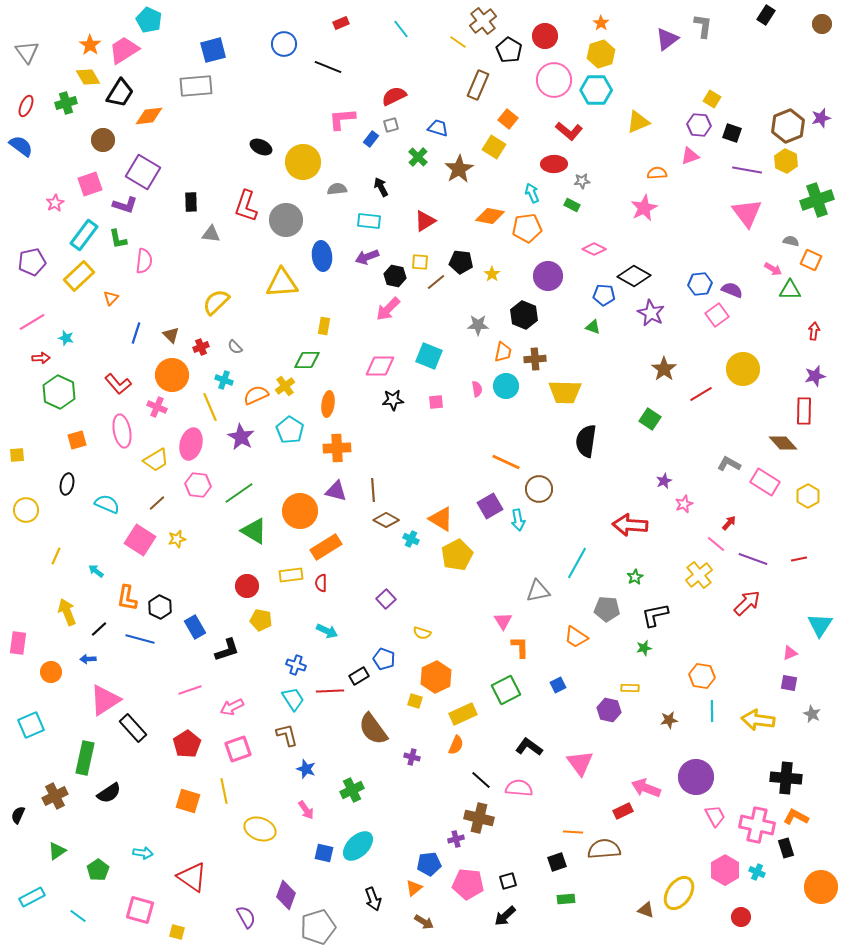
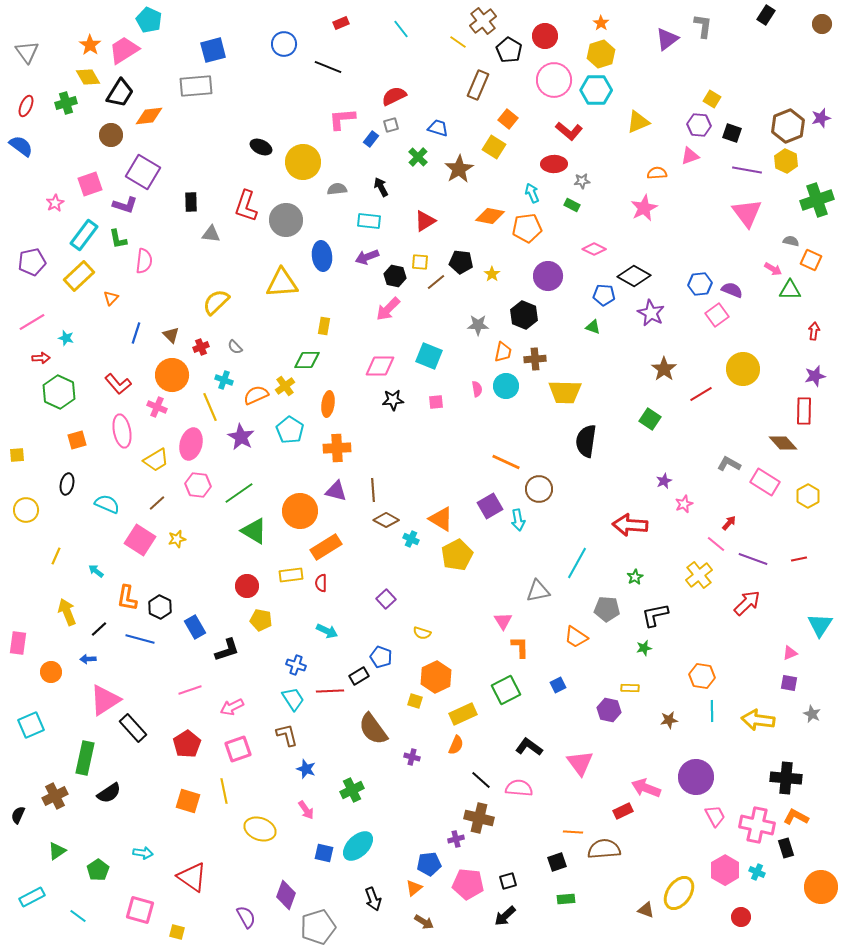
brown circle at (103, 140): moved 8 px right, 5 px up
blue pentagon at (384, 659): moved 3 px left, 2 px up
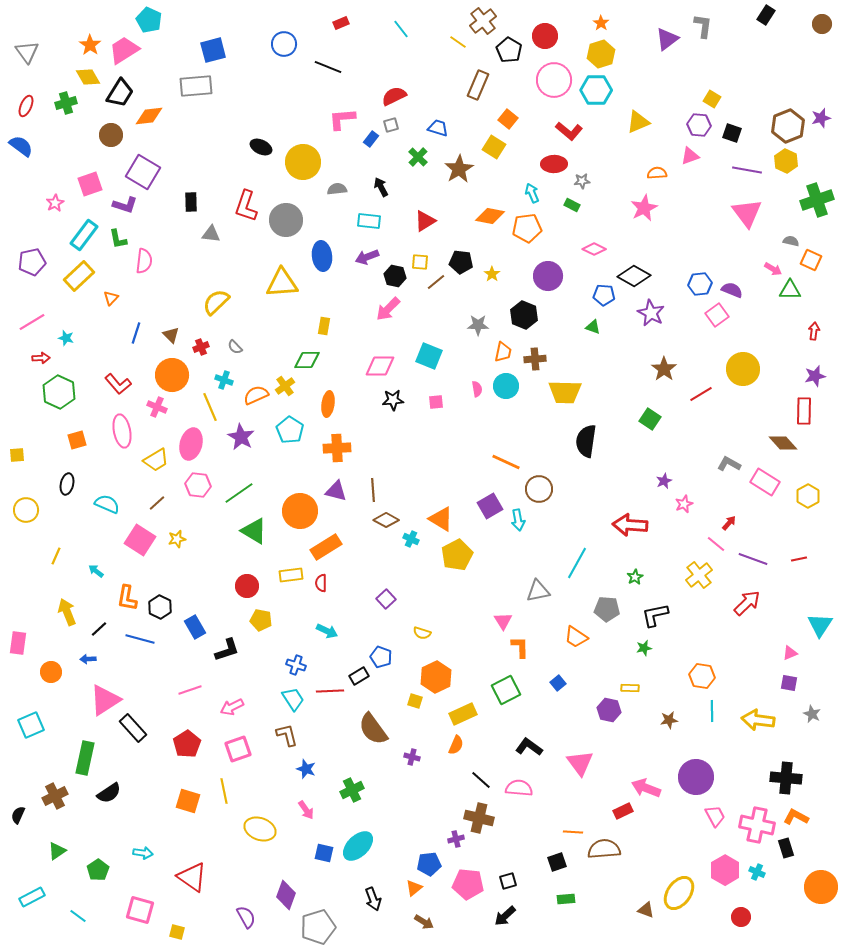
blue square at (558, 685): moved 2 px up; rotated 14 degrees counterclockwise
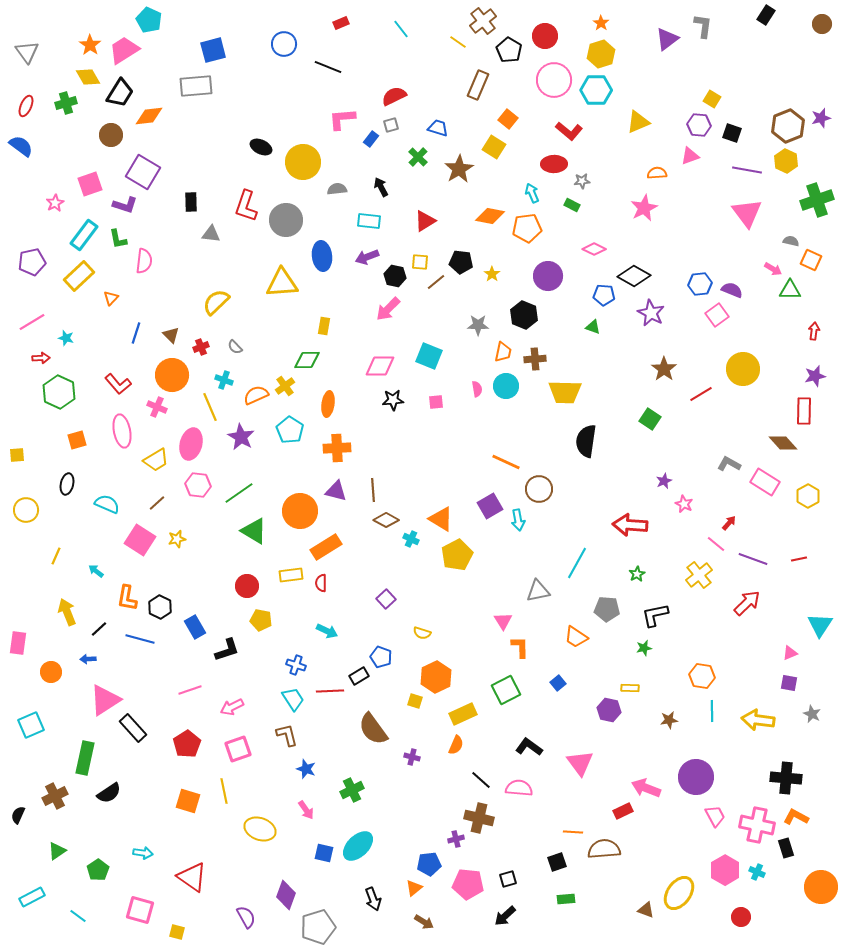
pink star at (684, 504): rotated 24 degrees counterclockwise
green star at (635, 577): moved 2 px right, 3 px up
black square at (508, 881): moved 2 px up
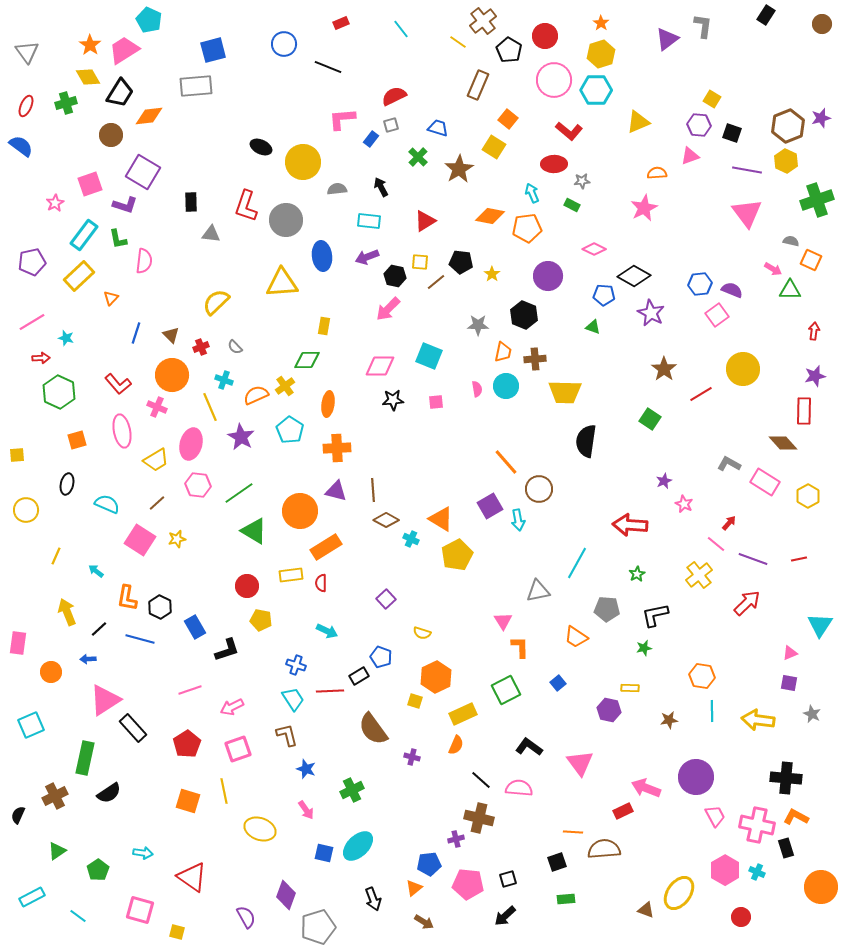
orange line at (506, 462): rotated 24 degrees clockwise
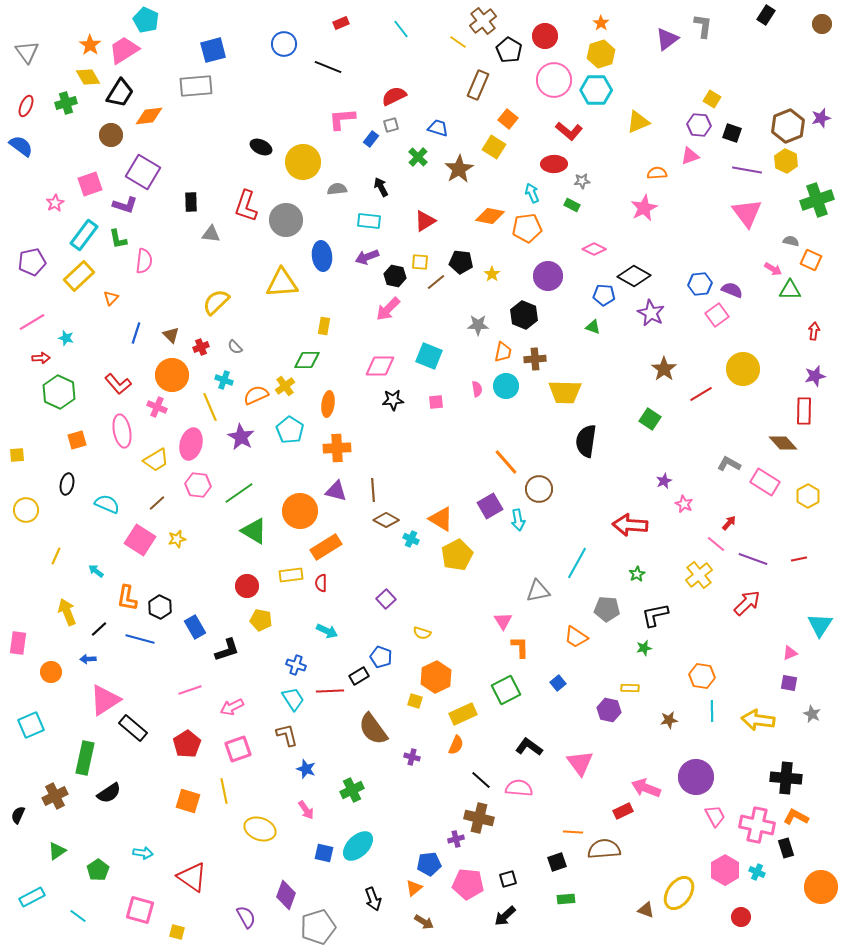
cyan pentagon at (149, 20): moved 3 px left
black rectangle at (133, 728): rotated 8 degrees counterclockwise
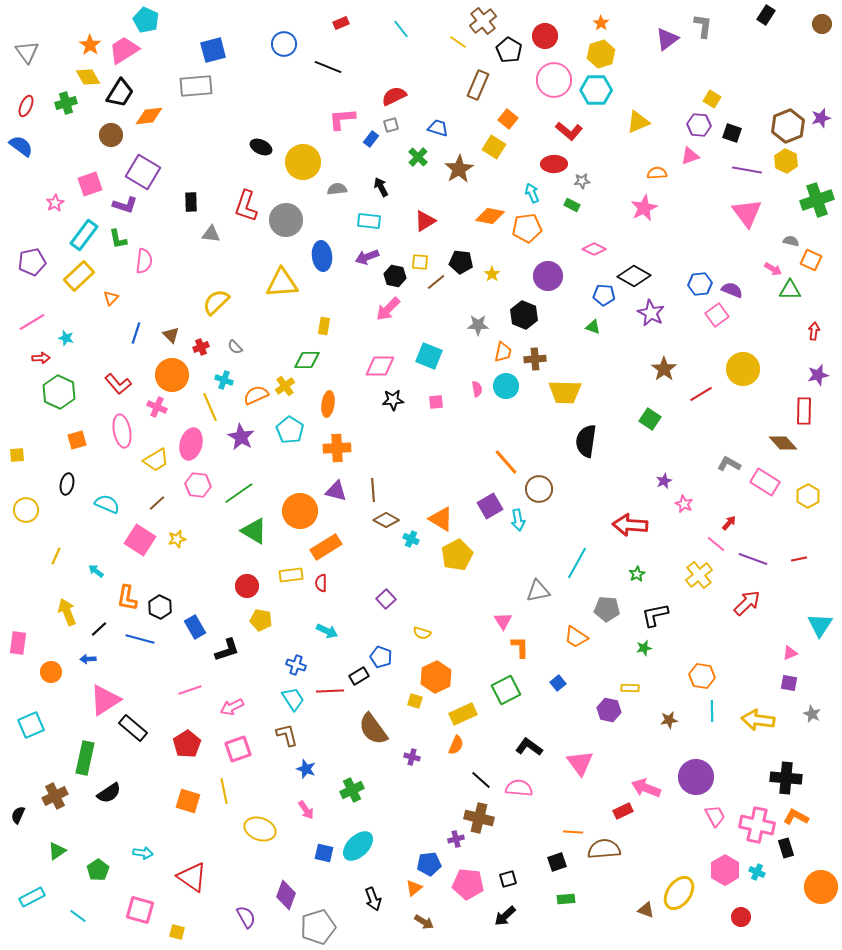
purple star at (815, 376): moved 3 px right, 1 px up
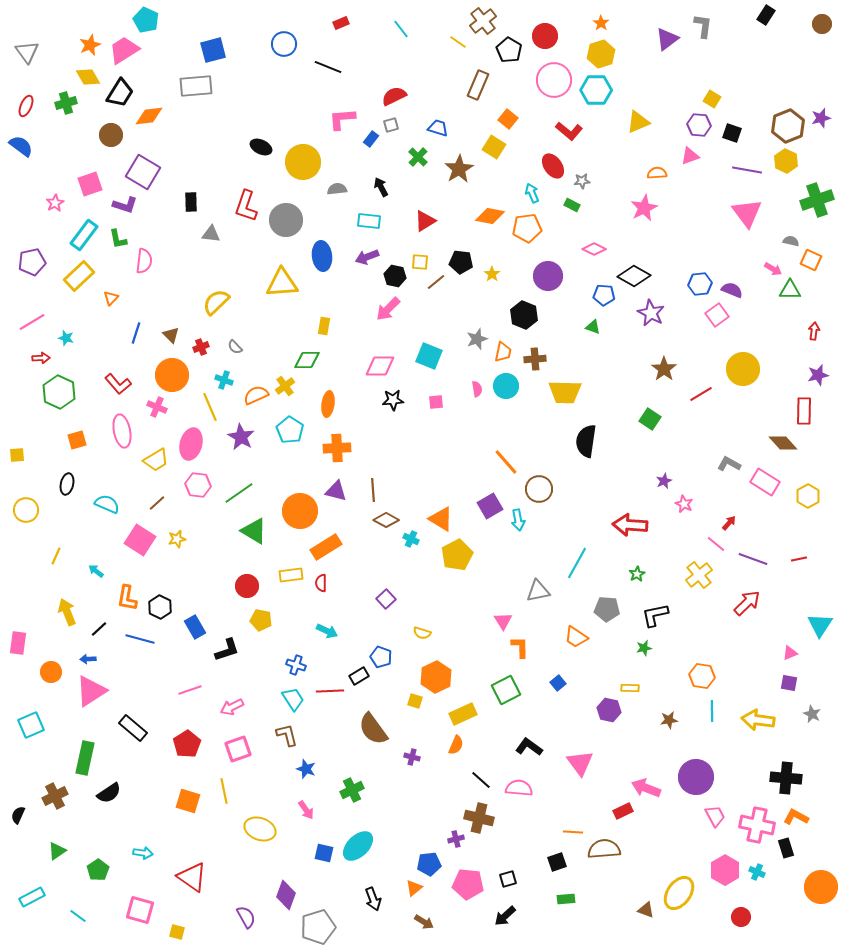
orange star at (90, 45): rotated 15 degrees clockwise
red ellipse at (554, 164): moved 1 px left, 2 px down; rotated 55 degrees clockwise
gray star at (478, 325): moved 1 px left, 14 px down; rotated 20 degrees counterclockwise
pink triangle at (105, 700): moved 14 px left, 9 px up
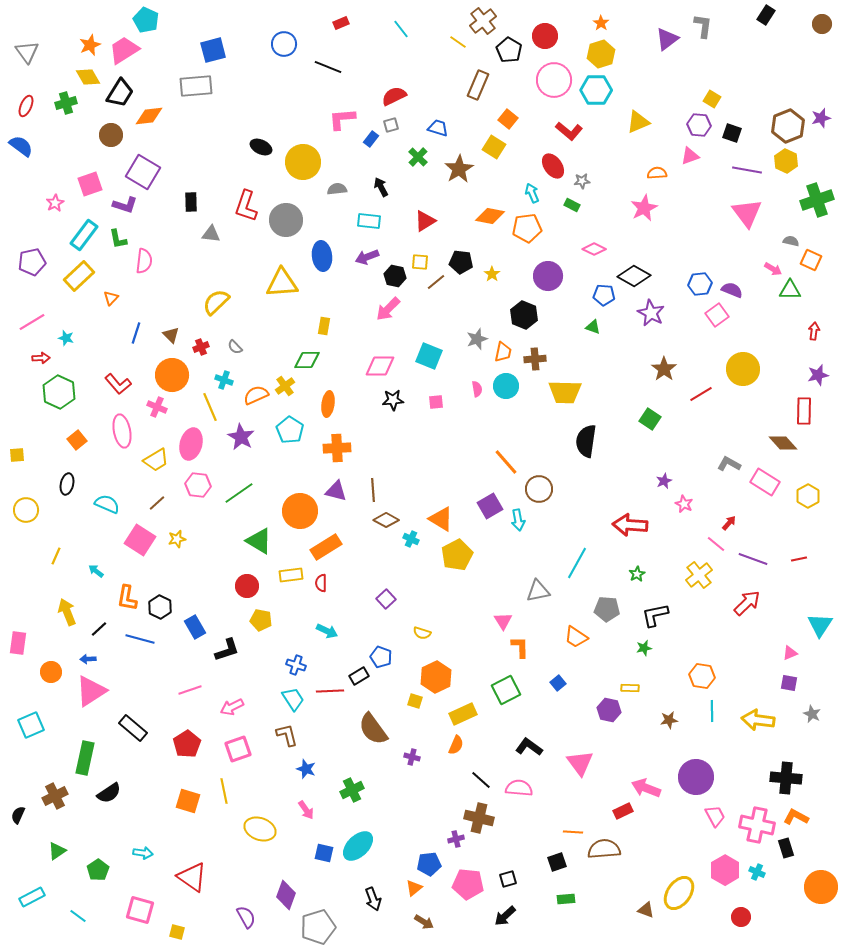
orange square at (77, 440): rotated 24 degrees counterclockwise
green triangle at (254, 531): moved 5 px right, 10 px down
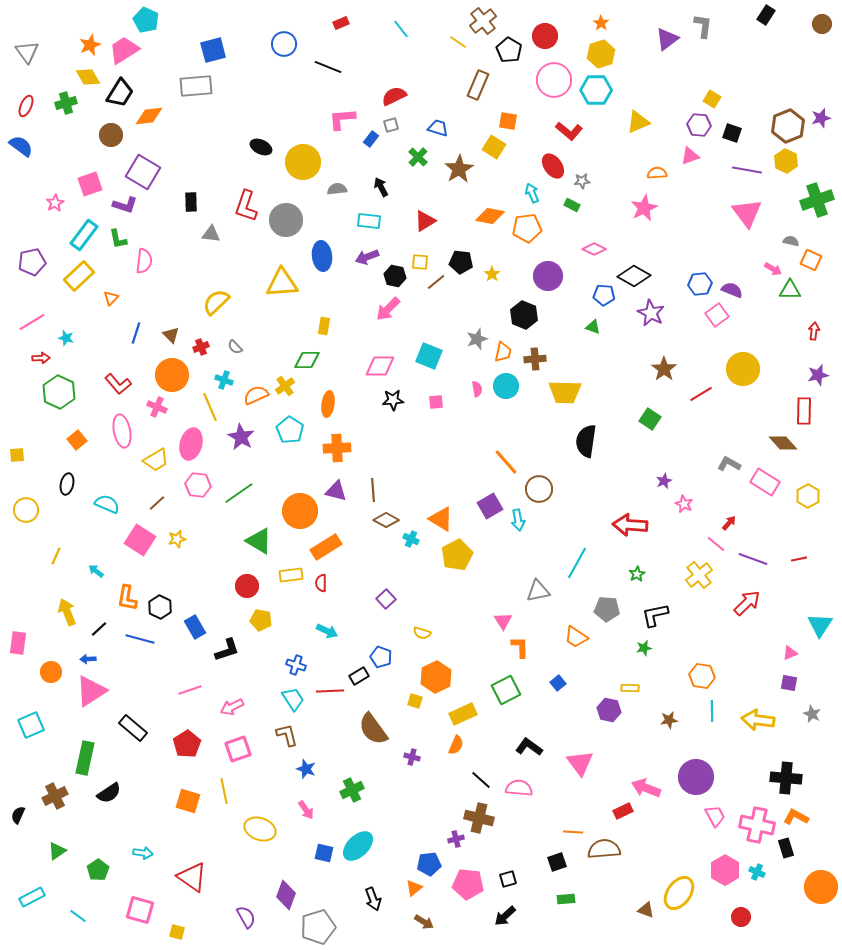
orange square at (508, 119): moved 2 px down; rotated 30 degrees counterclockwise
